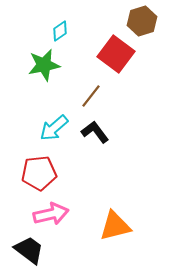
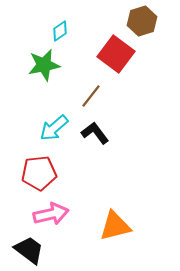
black L-shape: moved 1 px down
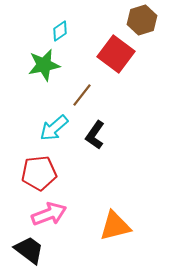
brown hexagon: moved 1 px up
brown line: moved 9 px left, 1 px up
black L-shape: moved 2 px down; rotated 108 degrees counterclockwise
pink arrow: moved 2 px left; rotated 8 degrees counterclockwise
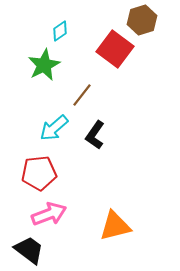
red square: moved 1 px left, 5 px up
green star: rotated 16 degrees counterclockwise
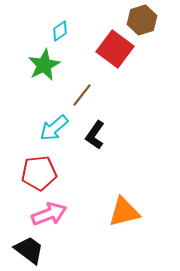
orange triangle: moved 9 px right, 14 px up
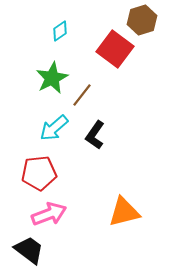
green star: moved 8 px right, 13 px down
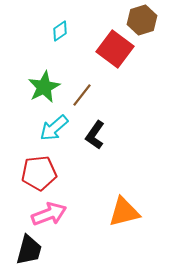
green star: moved 8 px left, 9 px down
black trapezoid: rotated 68 degrees clockwise
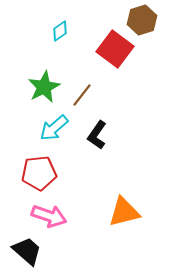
black L-shape: moved 2 px right
pink arrow: moved 2 px down; rotated 40 degrees clockwise
black trapezoid: moved 2 px left, 1 px down; rotated 64 degrees counterclockwise
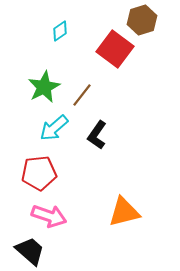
black trapezoid: moved 3 px right
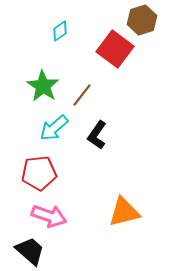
green star: moved 1 px left, 1 px up; rotated 12 degrees counterclockwise
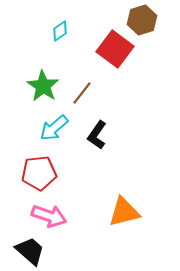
brown line: moved 2 px up
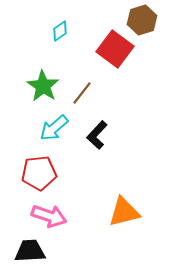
black L-shape: rotated 8 degrees clockwise
black trapezoid: rotated 44 degrees counterclockwise
